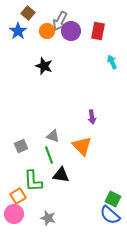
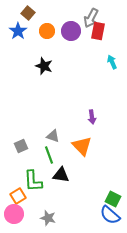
gray arrow: moved 31 px right, 3 px up
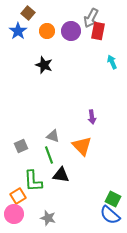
black star: moved 1 px up
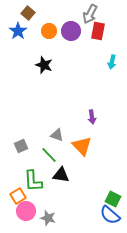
gray arrow: moved 1 px left, 4 px up
orange circle: moved 2 px right
cyan arrow: rotated 144 degrees counterclockwise
gray triangle: moved 4 px right, 1 px up
green line: rotated 24 degrees counterclockwise
pink circle: moved 12 px right, 3 px up
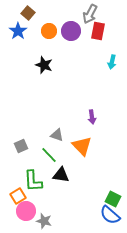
gray star: moved 4 px left, 3 px down
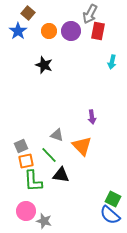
orange square: moved 8 px right, 35 px up; rotated 21 degrees clockwise
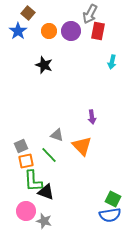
black triangle: moved 15 px left, 17 px down; rotated 12 degrees clockwise
blue semicircle: rotated 50 degrees counterclockwise
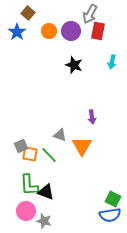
blue star: moved 1 px left, 1 px down
black star: moved 30 px right
gray triangle: moved 3 px right
orange triangle: rotated 15 degrees clockwise
orange square: moved 4 px right, 7 px up; rotated 21 degrees clockwise
green L-shape: moved 4 px left, 4 px down
